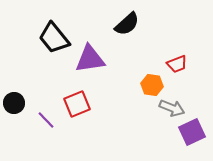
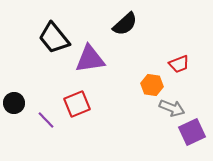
black semicircle: moved 2 px left
red trapezoid: moved 2 px right
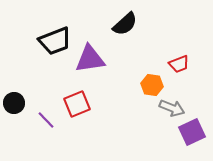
black trapezoid: moved 1 px right, 3 px down; rotated 72 degrees counterclockwise
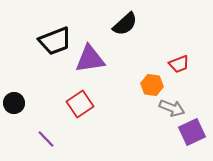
red square: moved 3 px right; rotated 12 degrees counterclockwise
purple line: moved 19 px down
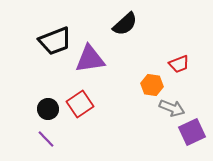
black circle: moved 34 px right, 6 px down
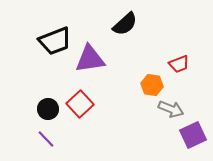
red square: rotated 8 degrees counterclockwise
gray arrow: moved 1 px left, 1 px down
purple square: moved 1 px right, 3 px down
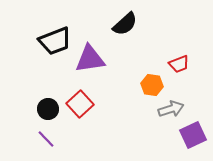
gray arrow: rotated 40 degrees counterclockwise
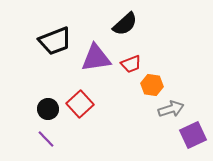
purple triangle: moved 6 px right, 1 px up
red trapezoid: moved 48 px left
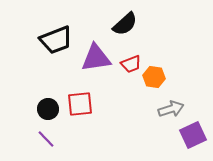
black trapezoid: moved 1 px right, 1 px up
orange hexagon: moved 2 px right, 8 px up
red square: rotated 36 degrees clockwise
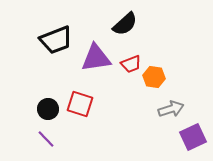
red square: rotated 24 degrees clockwise
purple square: moved 2 px down
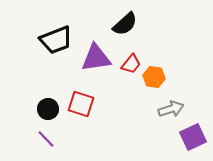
red trapezoid: rotated 30 degrees counterclockwise
red square: moved 1 px right
